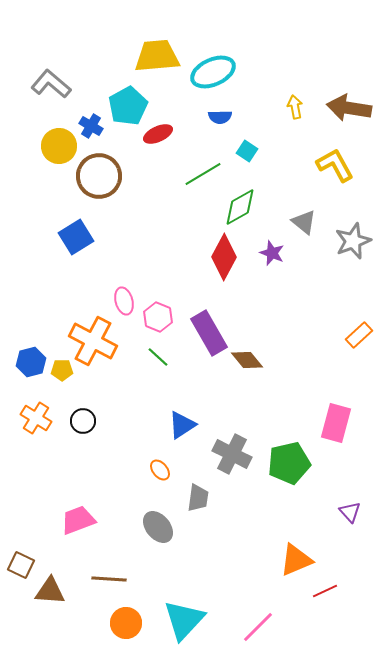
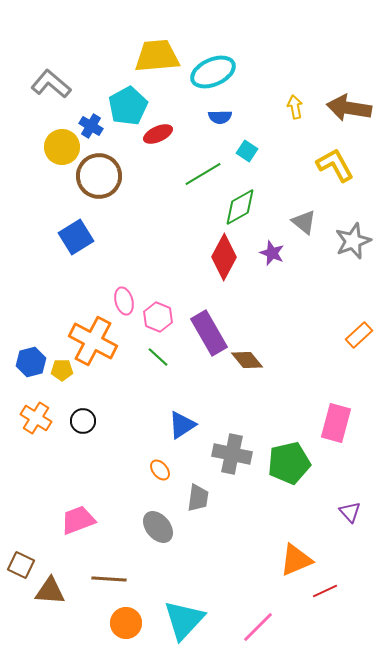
yellow circle at (59, 146): moved 3 px right, 1 px down
gray cross at (232, 454): rotated 15 degrees counterclockwise
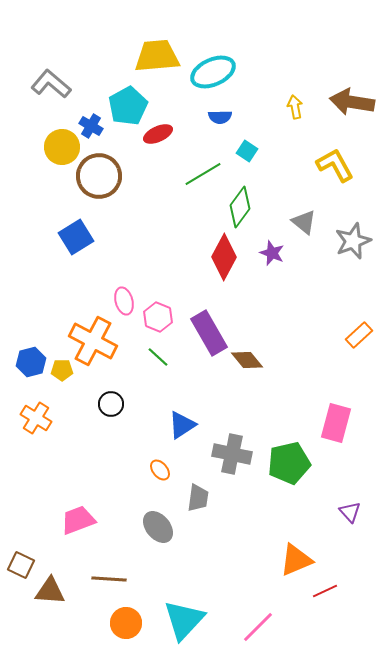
brown arrow at (349, 108): moved 3 px right, 6 px up
green diamond at (240, 207): rotated 24 degrees counterclockwise
black circle at (83, 421): moved 28 px right, 17 px up
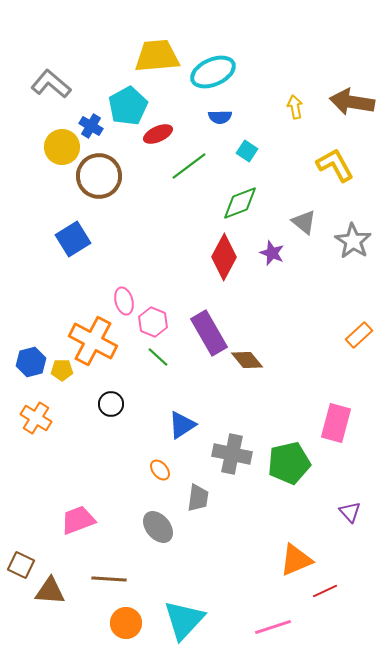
green line at (203, 174): moved 14 px left, 8 px up; rotated 6 degrees counterclockwise
green diamond at (240, 207): moved 4 px up; rotated 33 degrees clockwise
blue square at (76, 237): moved 3 px left, 2 px down
gray star at (353, 241): rotated 18 degrees counterclockwise
pink hexagon at (158, 317): moved 5 px left, 5 px down
pink line at (258, 627): moved 15 px right; rotated 27 degrees clockwise
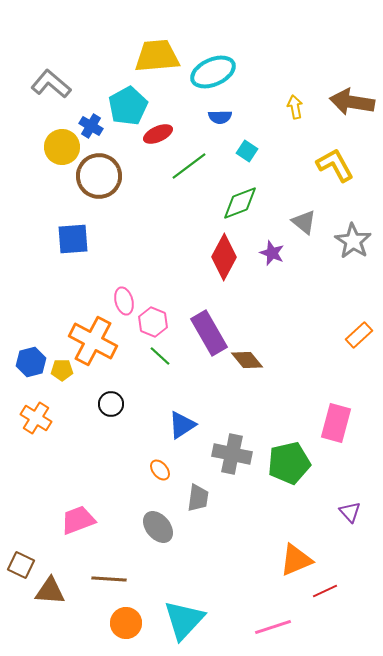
blue square at (73, 239): rotated 28 degrees clockwise
green line at (158, 357): moved 2 px right, 1 px up
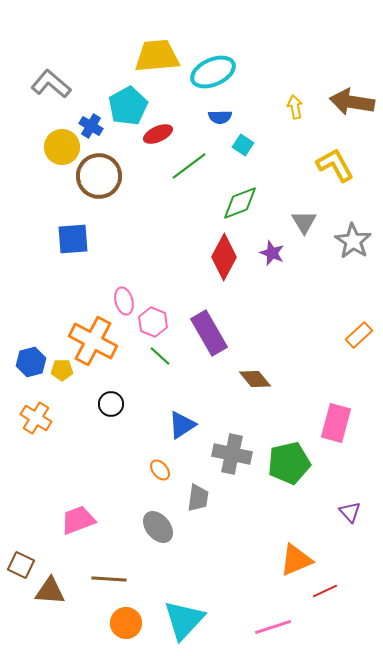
cyan square at (247, 151): moved 4 px left, 6 px up
gray triangle at (304, 222): rotated 20 degrees clockwise
brown diamond at (247, 360): moved 8 px right, 19 px down
